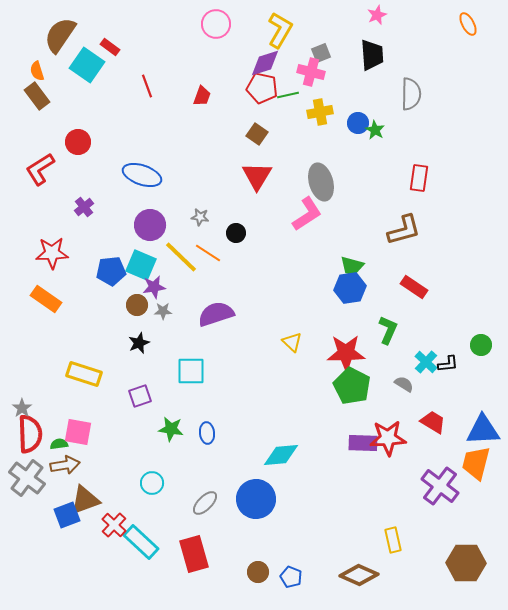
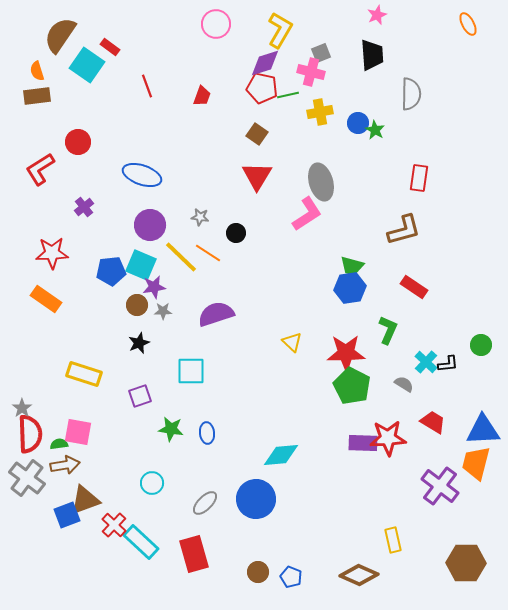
brown rectangle at (37, 96): rotated 60 degrees counterclockwise
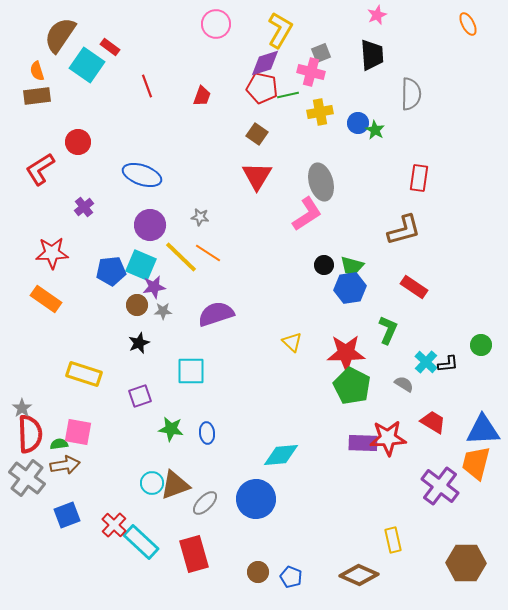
black circle at (236, 233): moved 88 px right, 32 px down
brown triangle at (85, 500): moved 90 px right, 15 px up
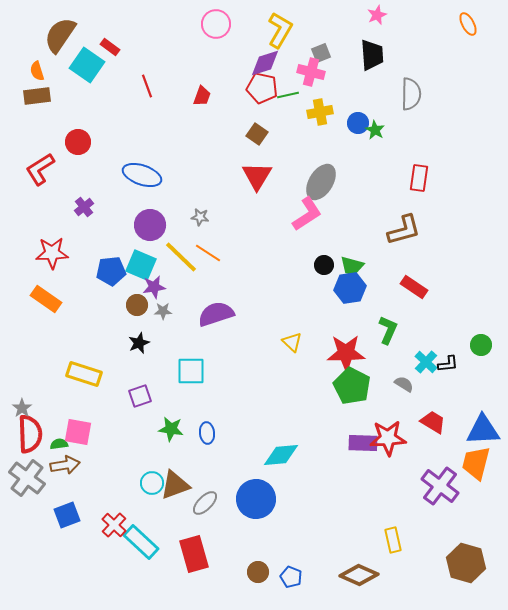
gray ellipse at (321, 182): rotated 48 degrees clockwise
brown hexagon at (466, 563): rotated 15 degrees clockwise
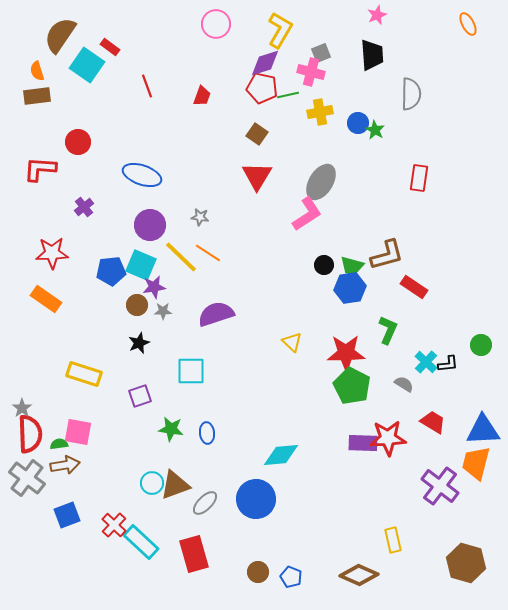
red L-shape at (40, 169): rotated 36 degrees clockwise
brown L-shape at (404, 230): moved 17 px left, 25 px down
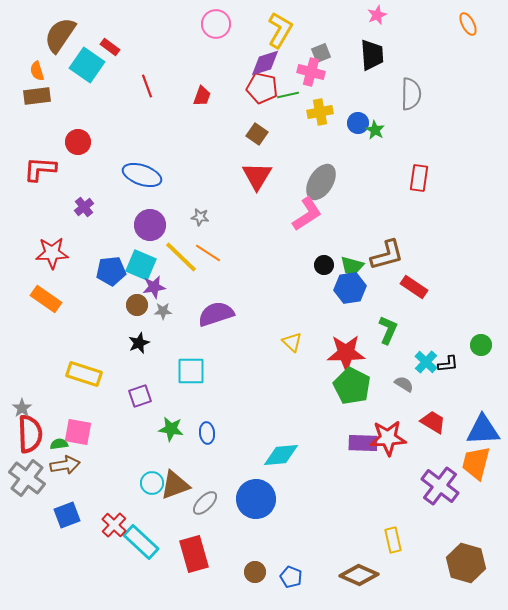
brown circle at (258, 572): moved 3 px left
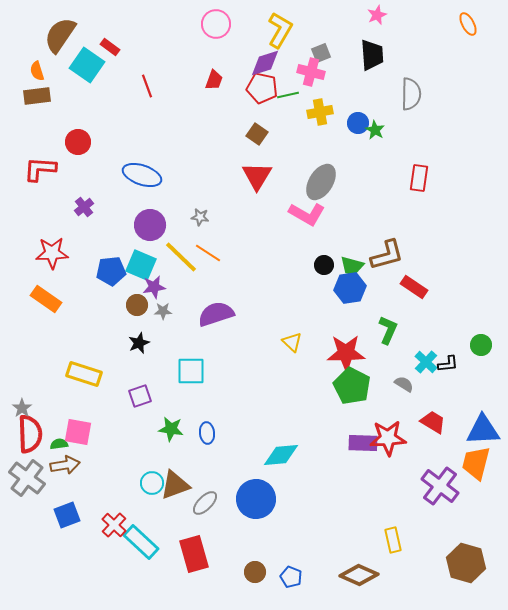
red trapezoid at (202, 96): moved 12 px right, 16 px up
pink L-shape at (307, 214): rotated 63 degrees clockwise
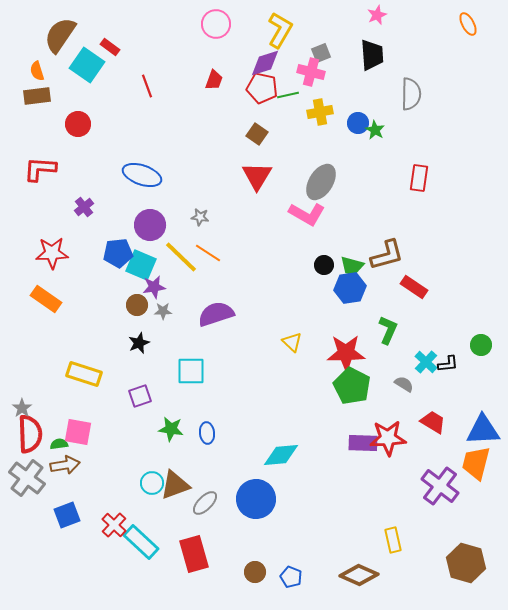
red circle at (78, 142): moved 18 px up
blue pentagon at (111, 271): moved 7 px right, 18 px up
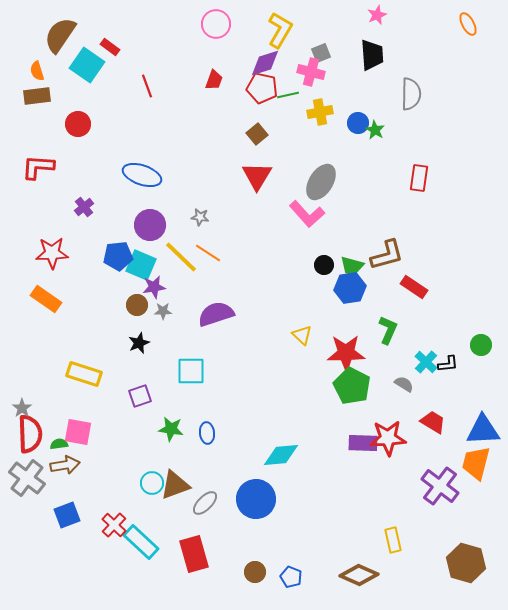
brown square at (257, 134): rotated 15 degrees clockwise
red L-shape at (40, 169): moved 2 px left, 2 px up
pink L-shape at (307, 214): rotated 18 degrees clockwise
blue pentagon at (118, 253): moved 3 px down
yellow triangle at (292, 342): moved 10 px right, 7 px up
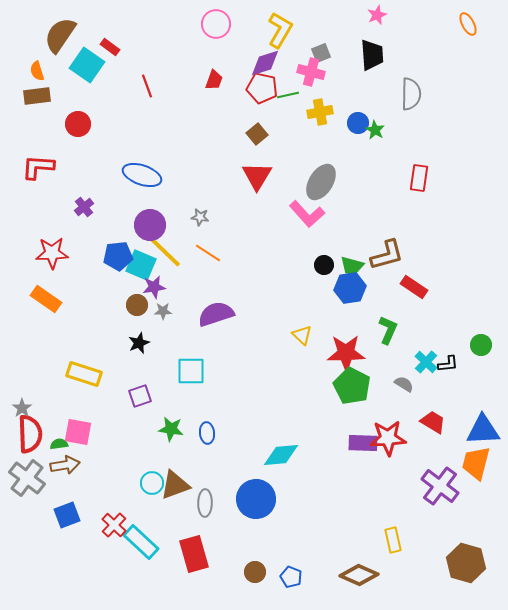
yellow line at (181, 257): moved 16 px left, 5 px up
gray ellipse at (205, 503): rotated 44 degrees counterclockwise
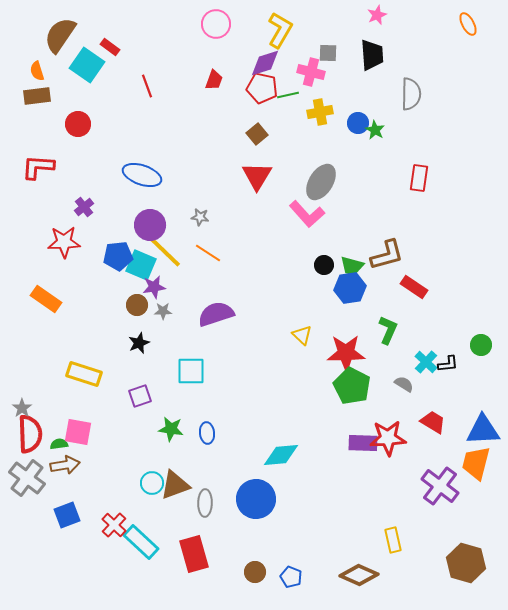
gray square at (321, 53): moved 7 px right; rotated 24 degrees clockwise
red star at (52, 253): moved 12 px right, 11 px up
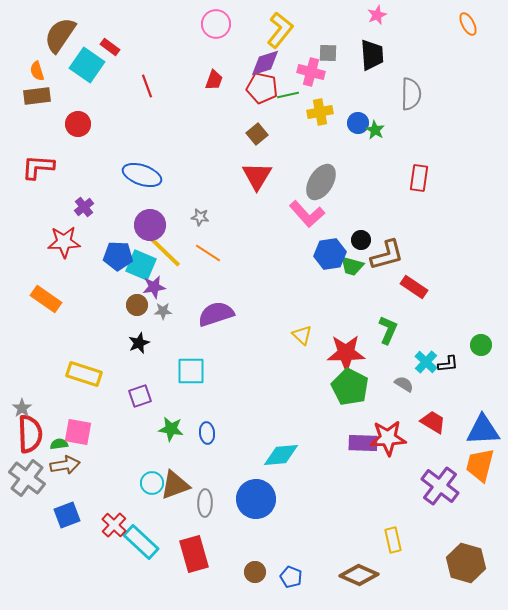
yellow L-shape at (280, 30): rotated 9 degrees clockwise
blue pentagon at (118, 256): rotated 8 degrees clockwise
black circle at (324, 265): moved 37 px right, 25 px up
blue hexagon at (350, 288): moved 20 px left, 34 px up
green pentagon at (352, 386): moved 2 px left, 1 px down
orange trapezoid at (476, 463): moved 4 px right, 2 px down
